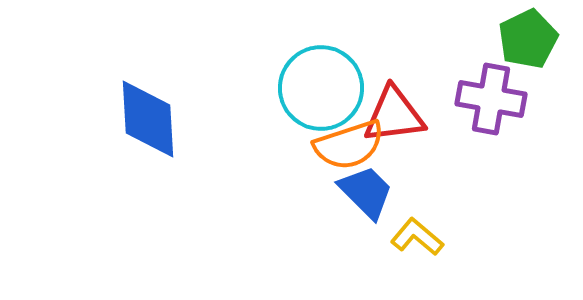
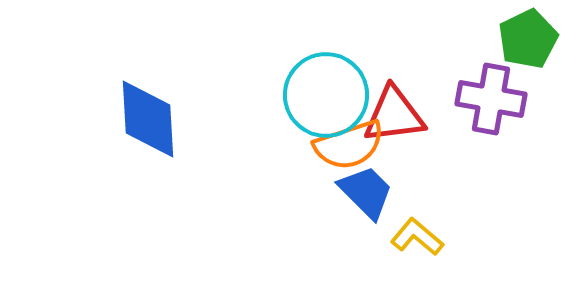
cyan circle: moved 5 px right, 7 px down
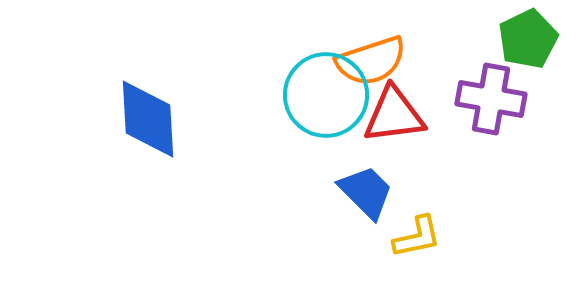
orange semicircle: moved 22 px right, 84 px up
yellow L-shape: rotated 128 degrees clockwise
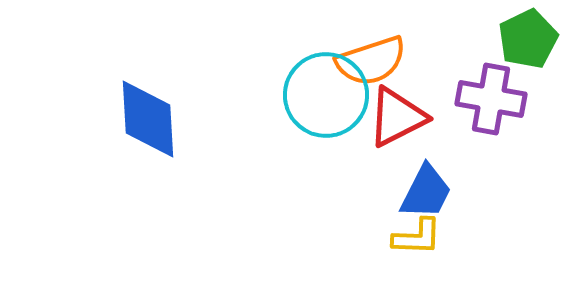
red triangle: moved 3 px right, 2 px down; rotated 20 degrees counterclockwise
blue trapezoid: moved 60 px right; rotated 72 degrees clockwise
yellow L-shape: rotated 14 degrees clockwise
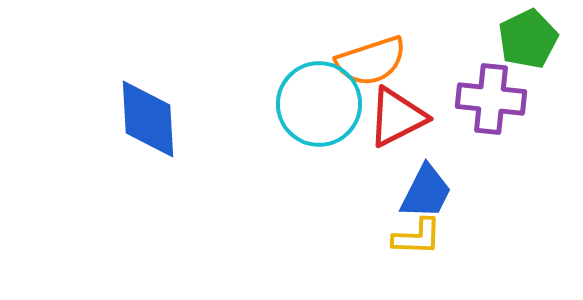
cyan circle: moved 7 px left, 9 px down
purple cross: rotated 4 degrees counterclockwise
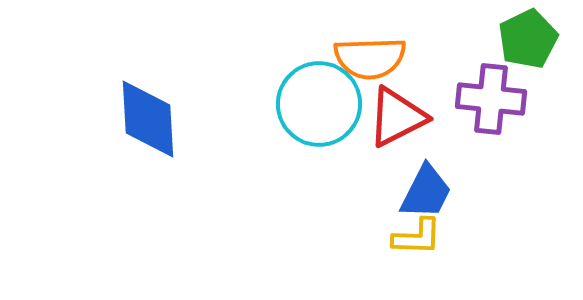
orange semicircle: moved 1 px left, 3 px up; rotated 16 degrees clockwise
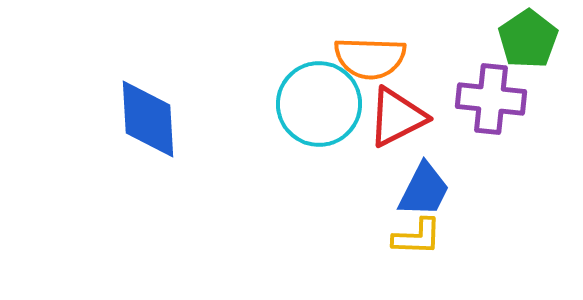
green pentagon: rotated 8 degrees counterclockwise
orange semicircle: rotated 4 degrees clockwise
blue trapezoid: moved 2 px left, 2 px up
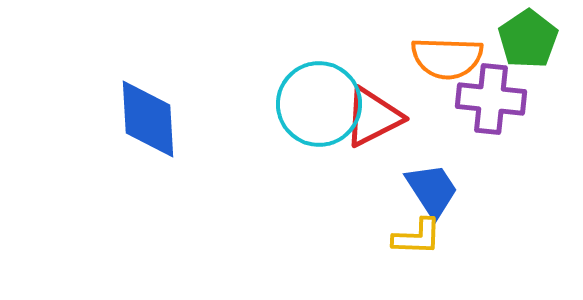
orange semicircle: moved 77 px right
red triangle: moved 24 px left
blue trapezoid: moved 8 px right; rotated 60 degrees counterclockwise
